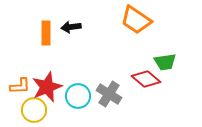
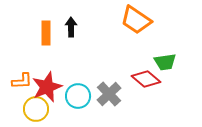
black arrow: rotated 96 degrees clockwise
orange L-shape: moved 2 px right, 5 px up
gray cross: rotated 15 degrees clockwise
yellow circle: moved 2 px right, 1 px up
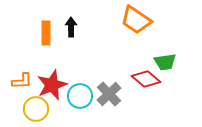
red star: moved 5 px right, 2 px up
cyan circle: moved 2 px right
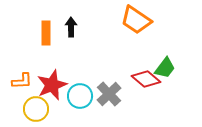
green trapezoid: moved 6 px down; rotated 45 degrees counterclockwise
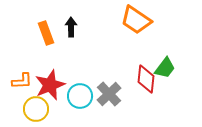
orange rectangle: rotated 20 degrees counterclockwise
red diamond: rotated 56 degrees clockwise
red star: moved 2 px left
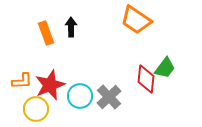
gray cross: moved 3 px down
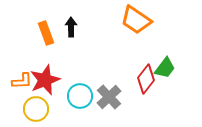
red diamond: rotated 32 degrees clockwise
red star: moved 5 px left, 5 px up
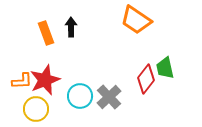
green trapezoid: rotated 130 degrees clockwise
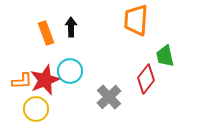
orange trapezoid: rotated 60 degrees clockwise
green trapezoid: moved 12 px up
cyan circle: moved 10 px left, 25 px up
